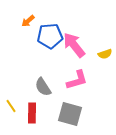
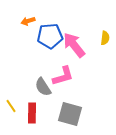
orange arrow: rotated 24 degrees clockwise
yellow semicircle: moved 16 px up; rotated 64 degrees counterclockwise
pink L-shape: moved 14 px left, 4 px up
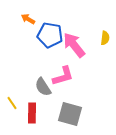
orange arrow: moved 2 px up; rotated 48 degrees clockwise
blue pentagon: moved 1 px up; rotated 15 degrees clockwise
yellow line: moved 1 px right, 3 px up
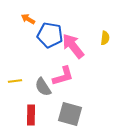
pink arrow: moved 1 px left, 1 px down
yellow line: moved 3 px right, 22 px up; rotated 64 degrees counterclockwise
red rectangle: moved 1 px left, 2 px down
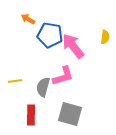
yellow semicircle: moved 1 px up
gray semicircle: rotated 48 degrees clockwise
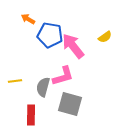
yellow semicircle: rotated 48 degrees clockwise
gray square: moved 10 px up
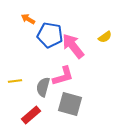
red rectangle: rotated 48 degrees clockwise
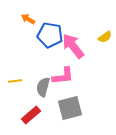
pink L-shape: rotated 10 degrees clockwise
gray square: moved 4 px down; rotated 30 degrees counterclockwise
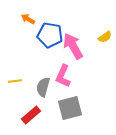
pink arrow: rotated 8 degrees clockwise
pink L-shape: rotated 120 degrees clockwise
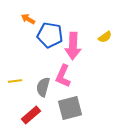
pink arrow: rotated 148 degrees counterclockwise
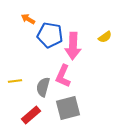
gray square: moved 2 px left
